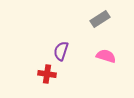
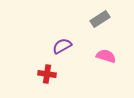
purple semicircle: moved 1 px right, 5 px up; rotated 42 degrees clockwise
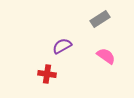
pink semicircle: rotated 18 degrees clockwise
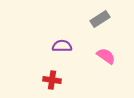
purple semicircle: rotated 30 degrees clockwise
red cross: moved 5 px right, 6 px down
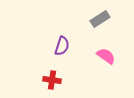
purple semicircle: rotated 108 degrees clockwise
